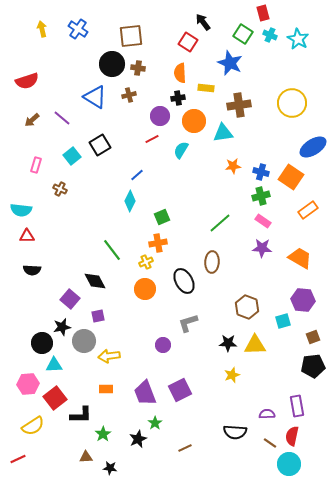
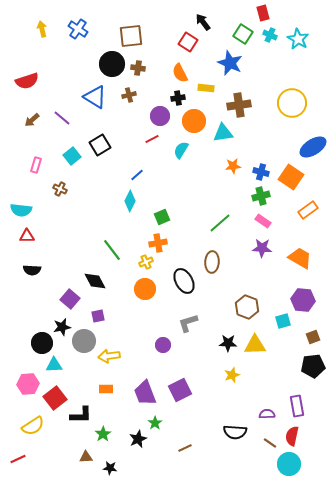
orange semicircle at (180, 73): rotated 24 degrees counterclockwise
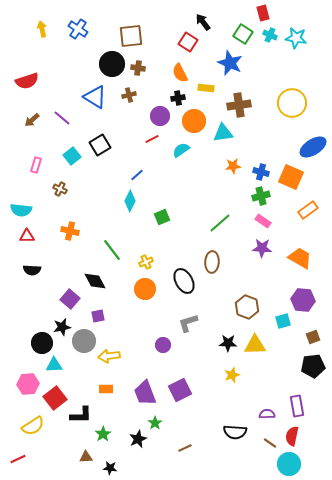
cyan star at (298, 39): moved 2 px left, 1 px up; rotated 20 degrees counterclockwise
cyan semicircle at (181, 150): rotated 24 degrees clockwise
orange square at (291, 177): rotated 10 degrees counterclockwise
orange cross at (158, 243): moved 88 px left, 12 px up; rotated 24 degrees clockwise
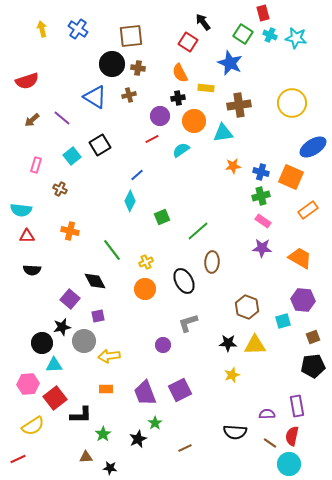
green line at (220, 223): moved 22 px left, 8 px down
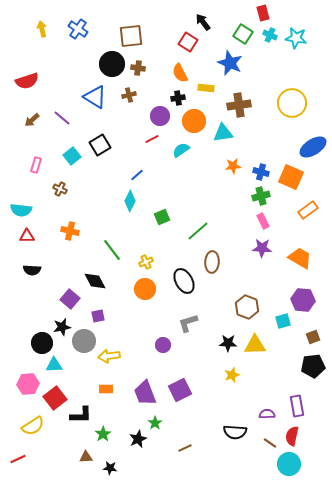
pink rectangle at (263, 221): rotated 28 degrees clockwise
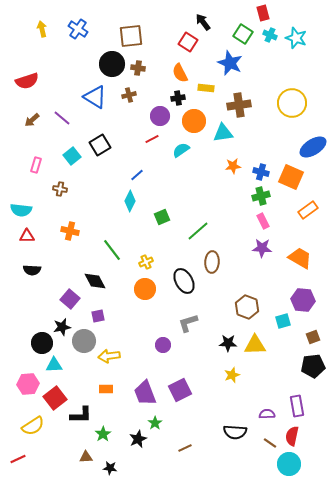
cyan star at (296, 38): rotated 10 degrees clockwise
brown cross at (60, 189): rotated 16 degrees counterclockwise
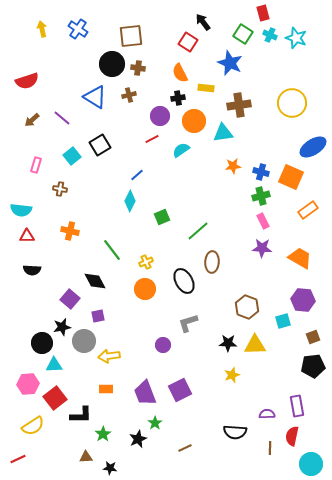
brown line at (270, 443): moved 5 px down; rotated 56 degrees clockwise
cyan circle at (289, 464): moved 22 px right
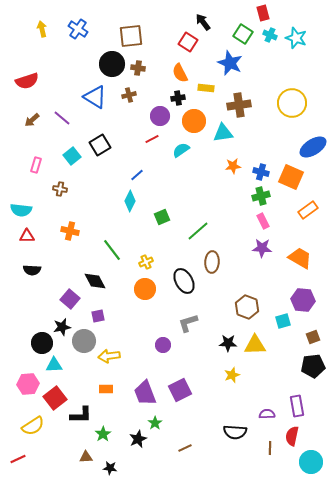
cyan circle at (311, 464): moved 2 px up
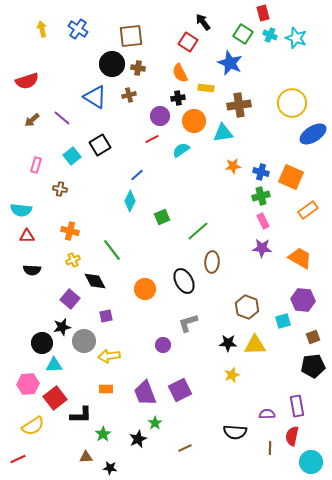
blue ellipse at (313, 147): moved 13 px up
yellow cross at (146, 262): moved 73 px left, 2 px up
purple square at (98, 316): moved 8 px right
